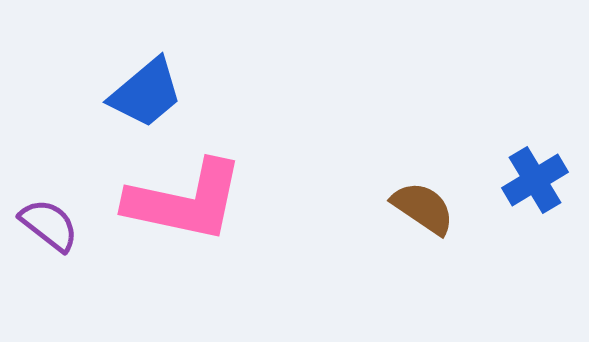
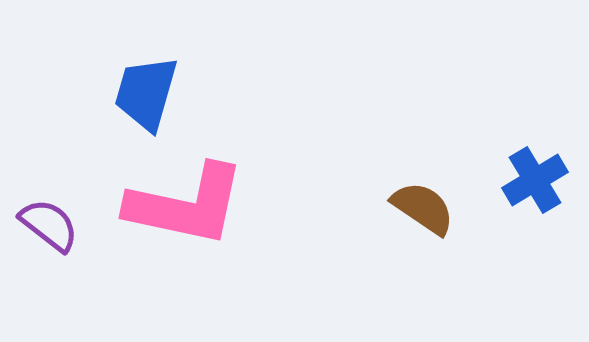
blue trapezoid: rotated 146 degrees clockwise
pink L-shape: moved 1 px right, 4 px down
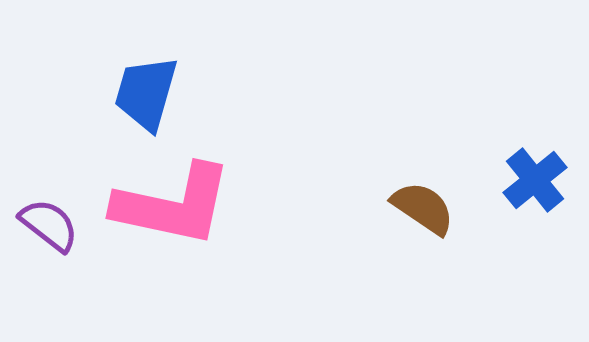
blue cross: rotated 8 degrees counterclockwise
pink L-shape: moved 13 px left
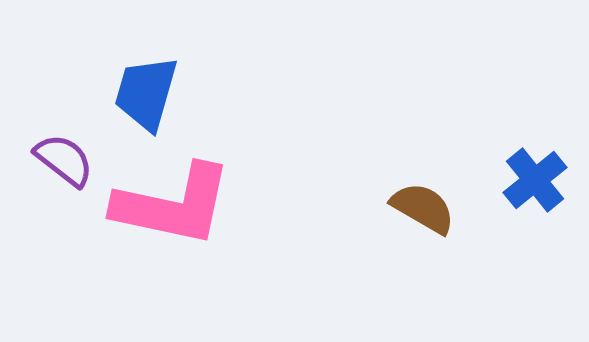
brown semicircle: rotated 4 degrees counterclockwise
purple semicircle: moved 15 px right, 65 px up
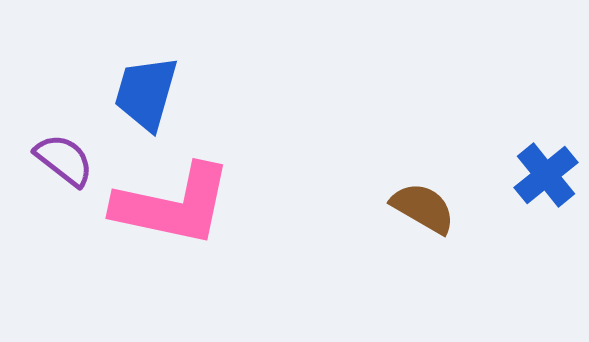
blue cross: moved 11 px right, 5 px up
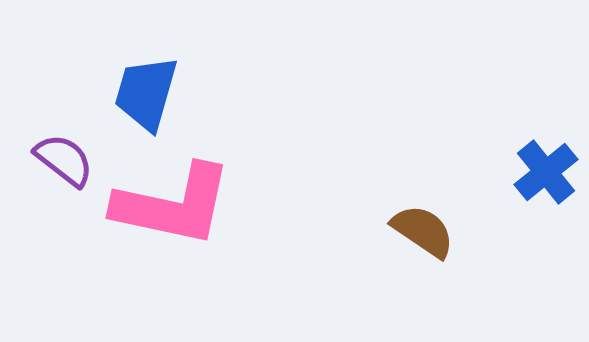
blue cross: moved 3 px up
brown semicircle: moved 23 px down; rotated 4 degrees clockwise
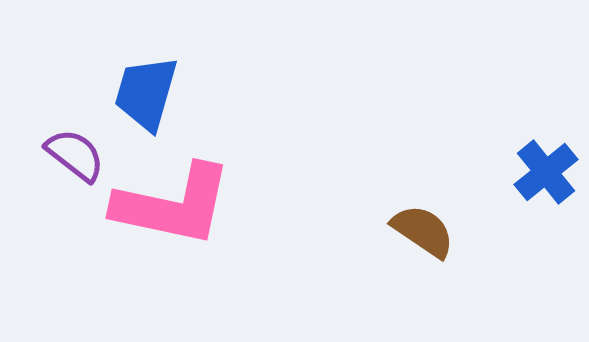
purple semicircle: moved 11 px right, 5 px up
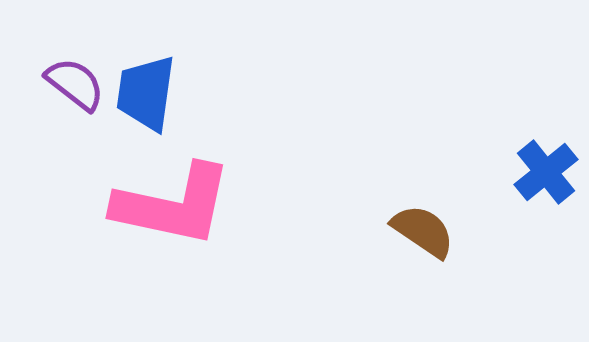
blue trapezoid: rotated 8 degrees counterclockwise
purple semicircle: moved 71 px up
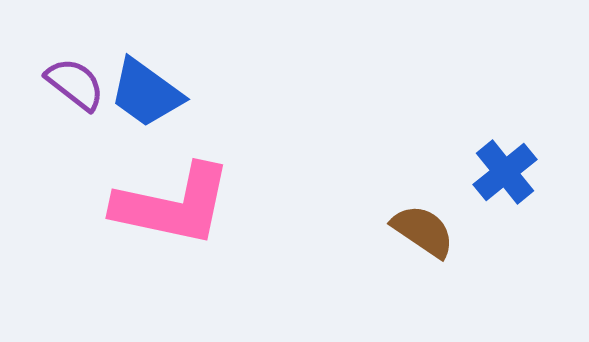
blue trapezoid: rotated 62 degrees counterclockwise
blue cross: moved 41 px left
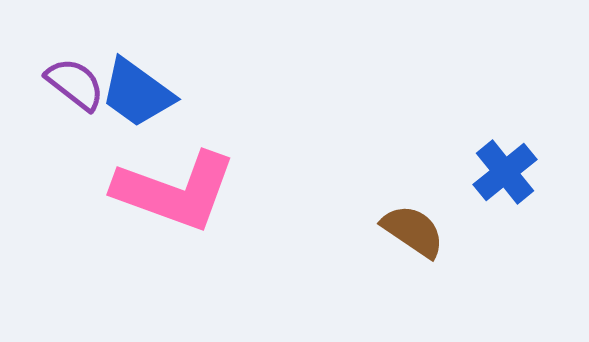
blue trapezoid: moved 9 px left
pink L-shape: moved 2 px right, 14 px up; rotated 8 degrees clockwise
brown semicircle: moved 10 px left
